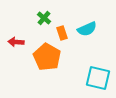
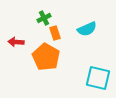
green cross: rotated 24 degrees clockwise
orange rectangle: moved 7 px left
orange pentagon: moved 1 px left
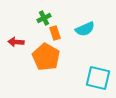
cyan semicircle: moved 2 px left
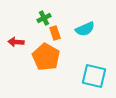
cyan square: moved 4 px left, 2 px up
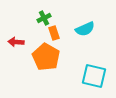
orange rectangle: moved 1 px left
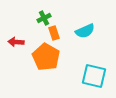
cyan semicircle: moved 2 px down
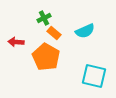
orange rectangle: rotated 32 degrees counterclockwise
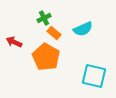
cyan semicircle: moved 2 px left, 2 px up
red arrow: moved 2 px left; rotated 21 degrees clockwise
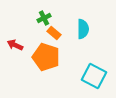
cyan semicircle: rotated 66 degrees counterclockwise
red arrow: moved 1 px right, 3 px down
orange pentagon: rotated 12 degrees counterclockwise
cyan square: rotated 15 degrees clockwise
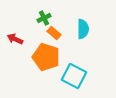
red arrow: moved 6 px up
cyan square: moved 20 px left
